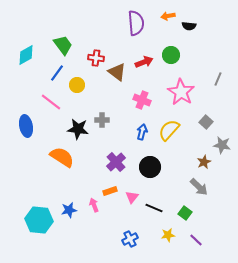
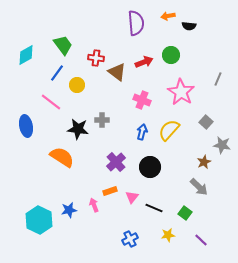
cyan hexagon: rotated 20 degrees clockwise
purple line: moved 5 px right
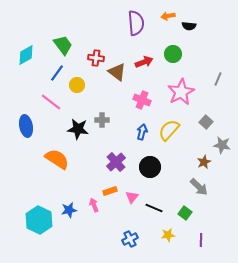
green circle: moved 2 px right, 1 px up
pink star: rotated 12 degrees clockwise
orange semicircle: moved 5 px left, 2 px down
purple line: rotated 48 degrees clockwise
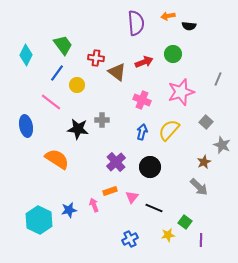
cyan diamond: rotated 35 degrees counterclockwise
pink star: rotated 12 degrees clockwise
gray star: rotated 12 degrees clockwise
green square: moved 9 px down
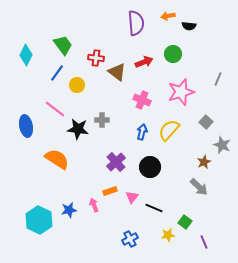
pink line: moved 4 px right, 7 px down
purple line: moved 3 px right, 2 px down; rotated 24 degrees counterclockwise
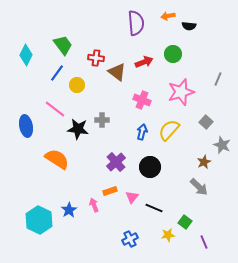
blue star: rotated 21 degrees counterclockwise
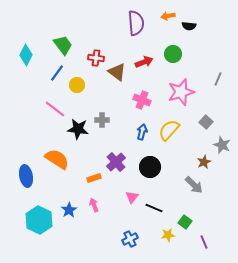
blue ellipse: moved 50 px down
gray arrow: moved 5 px left, 2 px up
orange rectangle: moved 16 px left, 13 px up
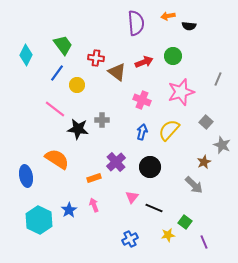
green circle: moved 2 px down
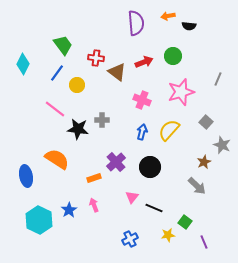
cyan diamond: moved 3 px left, 9 px down
gray arrow: moved 3 px right, 1 px down
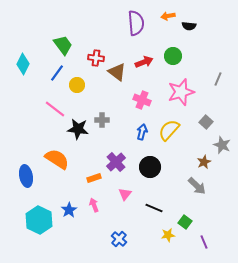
pink triangle: moved 7 px left, 3 px up
blue cross: moved 11 px left; rotated 21 degrees counterclockwise
